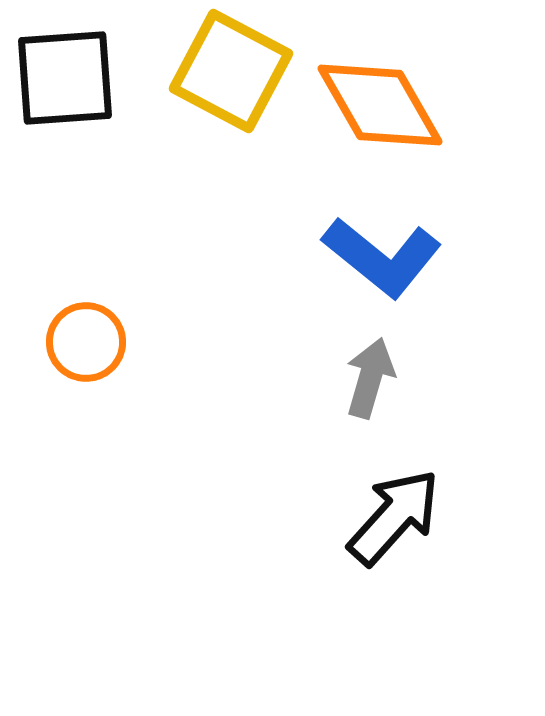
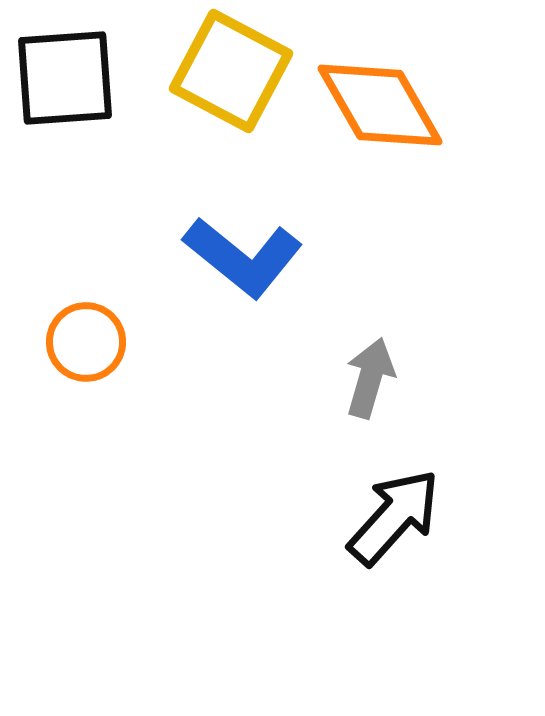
blue L-shape: moved 139 px left
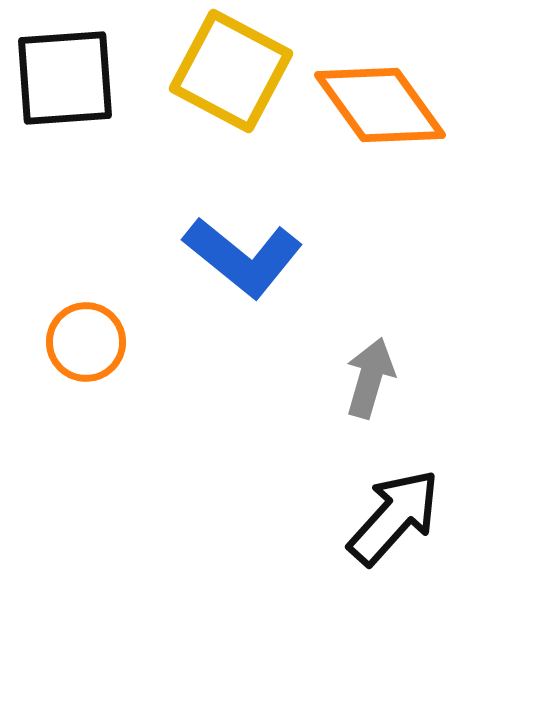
orange diamond: rotated 6 degrees counterclockwise
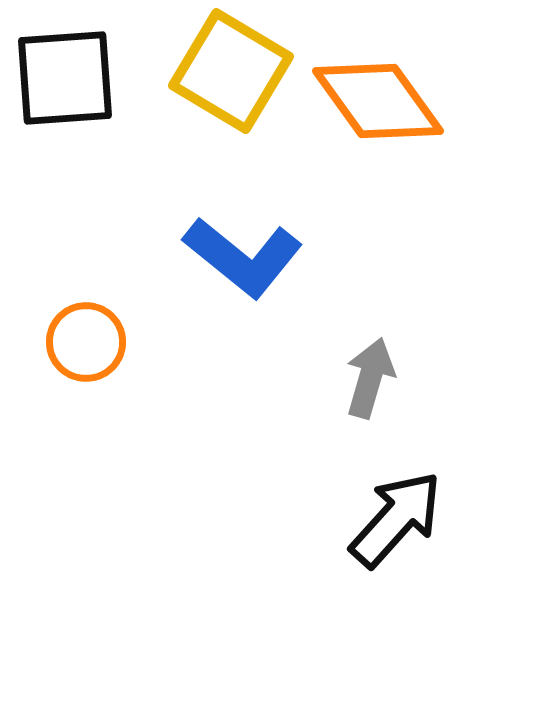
yellow square: rotated 3 degrees clockwise
orange diamond: moved 2 px left, 4 px up
black arrow: moved 2 px right, 2 px down
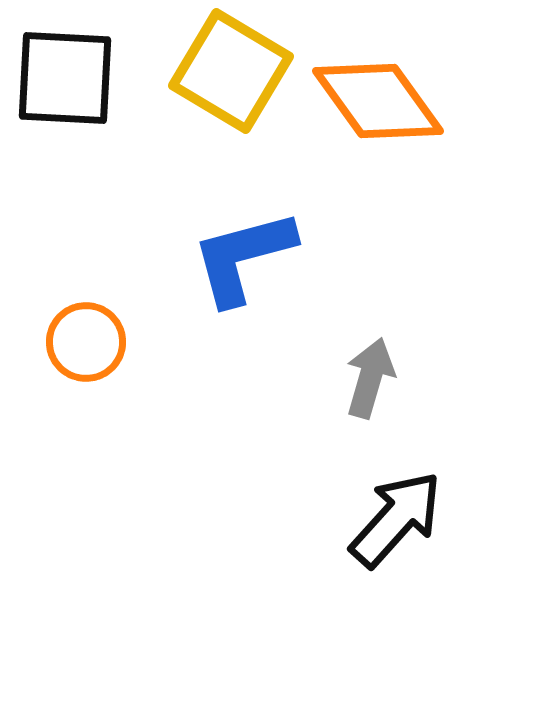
black square: rotated 7 degrees clockwise
blue L-shape: rotated 126 degrees clockwise
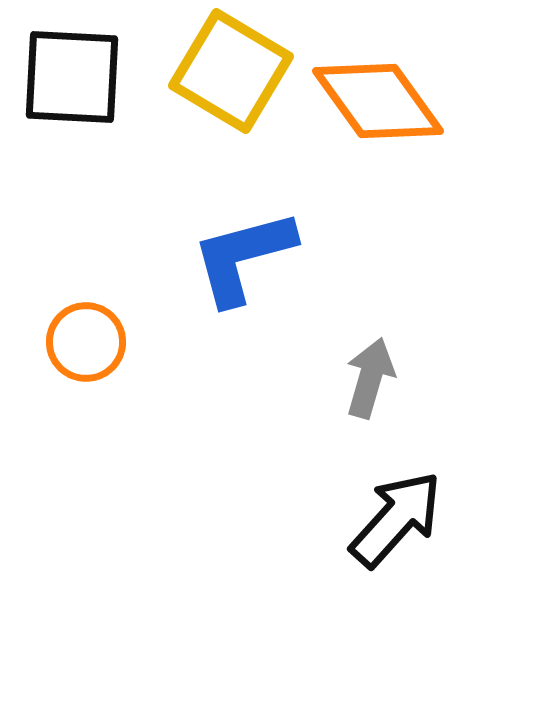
black square: moved 7 px right, 1 px up
